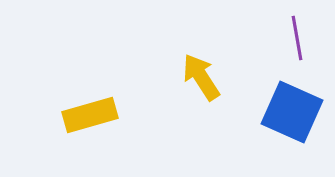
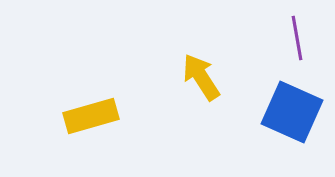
yellow rectangle: moved 1 px right, 1 px down
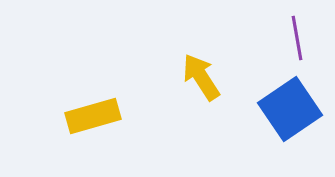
blue square: moved 2 px left, 3 px up; rotated 32 degrees clockwise
yellow rectangle: moved 2 px right
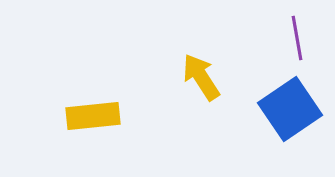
yellow rectangle: rotated 10 degrees clockwise
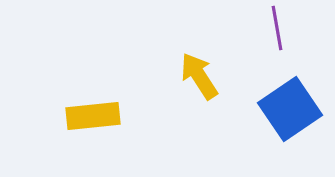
purple line: moved 20 px left, 10 px up
yellow arrow: moved 2 px left, 1 px up
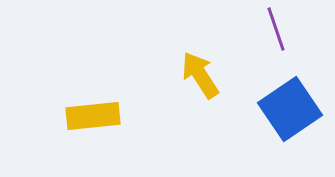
purple line: moved 1 px left, 1 px down; rotated 9 degrees counterclockwise
yellow arrow: moved 1 px right, 1 px up
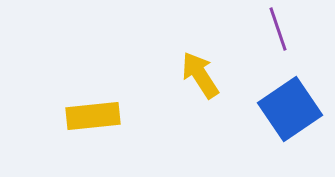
purple line: moved 2 px right
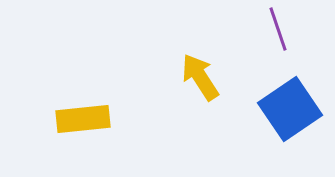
yellow arrow: moved 2 px down
yellow rectangle: moved 10 px left, 3 px down
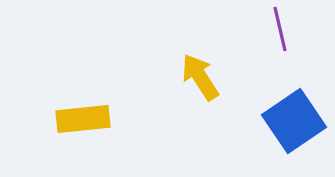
purple line: moved 2 px right; rotated 6 degrees clockwise
blue square: moved 4 px right, 12 px down
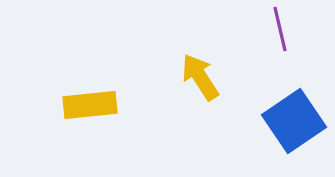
yellow rectangle: moved 7 px right, 14 px up
